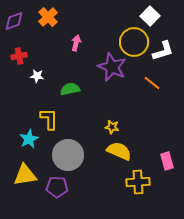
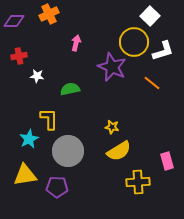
orange cross: moved 1 px right, 3 px up; rotated 18 degrees clockwise
purple diamond: rotated 20 degrees clockwise
yellow semicircle: rotated 125 degrees clockwise
gray circle: moved 4 px up
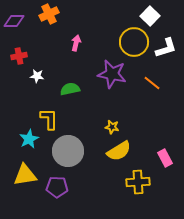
white L-shape: moved 3 px right, 3 px up
purple star: moved 7 px down; rotated 12 degrees counterclockwise
pink rectangle: moved 2 px left, 3 px up; rotated 12 degrees counterclockwise
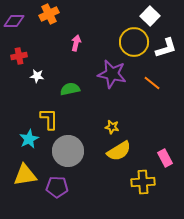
yellow cross: moved 5 px right
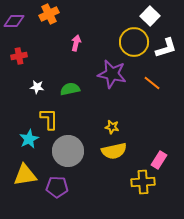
white star: moved 11 px down
yellow semicircle: moved 5 px left; rotated 20 degrees clockwise
pink rectangle: moved 6 px left, 2 px down; rotated 60 degrees clockwise
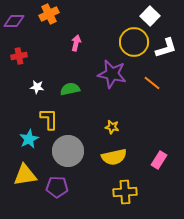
yellow semicircle: moved 6 px down
yellow cross: moved 18 px left, 10 px down
